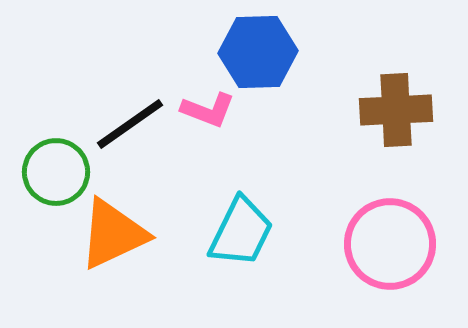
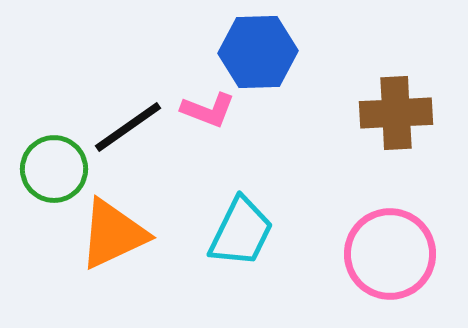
brown cross: moved 3 px down
black line: moved 2 px left, 3 px down
green circle: moved 2 px left, 3 px up
pink circle: moved 10 px down
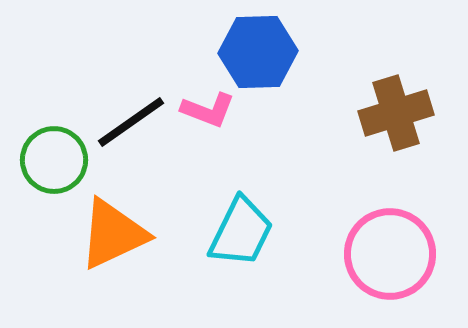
brown cross: rotated 14 degrees counterclockwise
black line: moved 3 px right, 5 px up
green circle: moved 9 px up
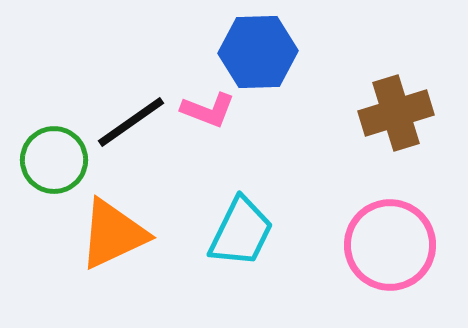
pink circle: moved 9 px up
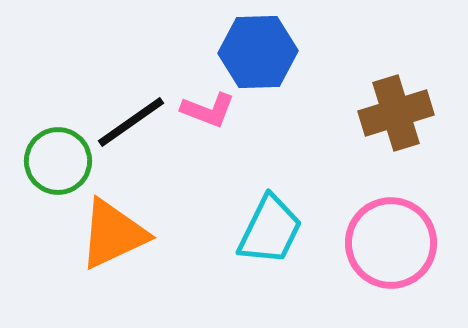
green circle: moved 4 px right, 1 px down
cyan trapezoid: moved 29 px right, 2 px up
pink circle: moved 1 px right, 2 px up
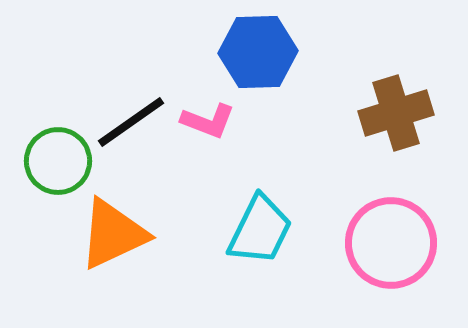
pink L-shape: moved 11 px down
cyan trapezoid: moved 10 px left
